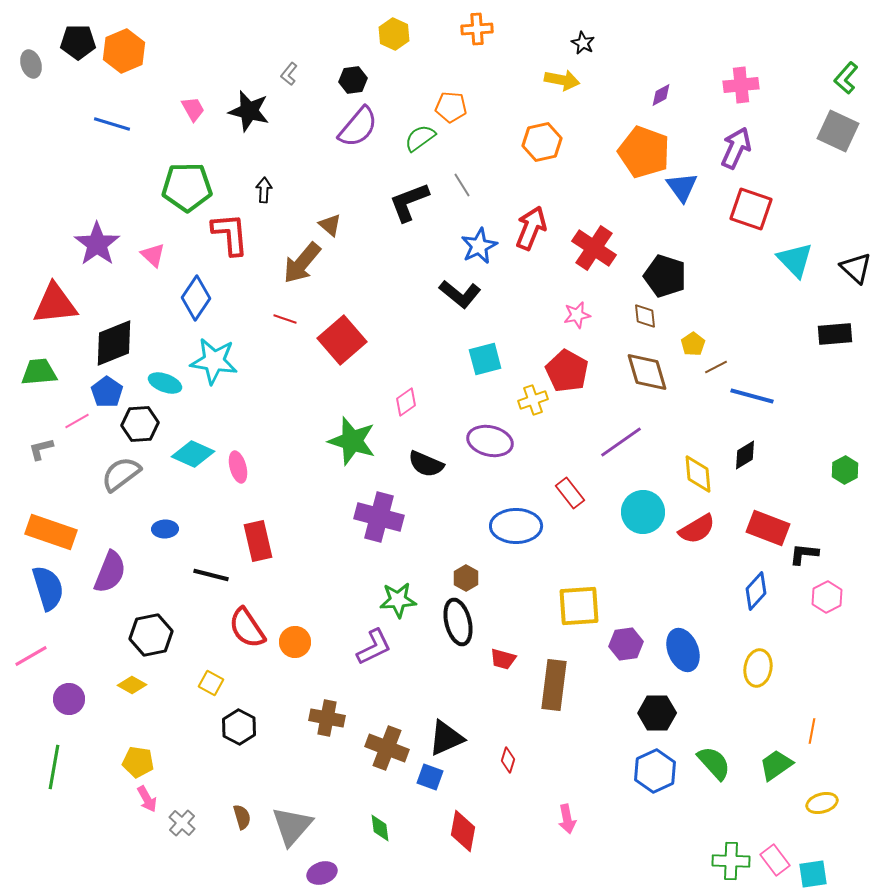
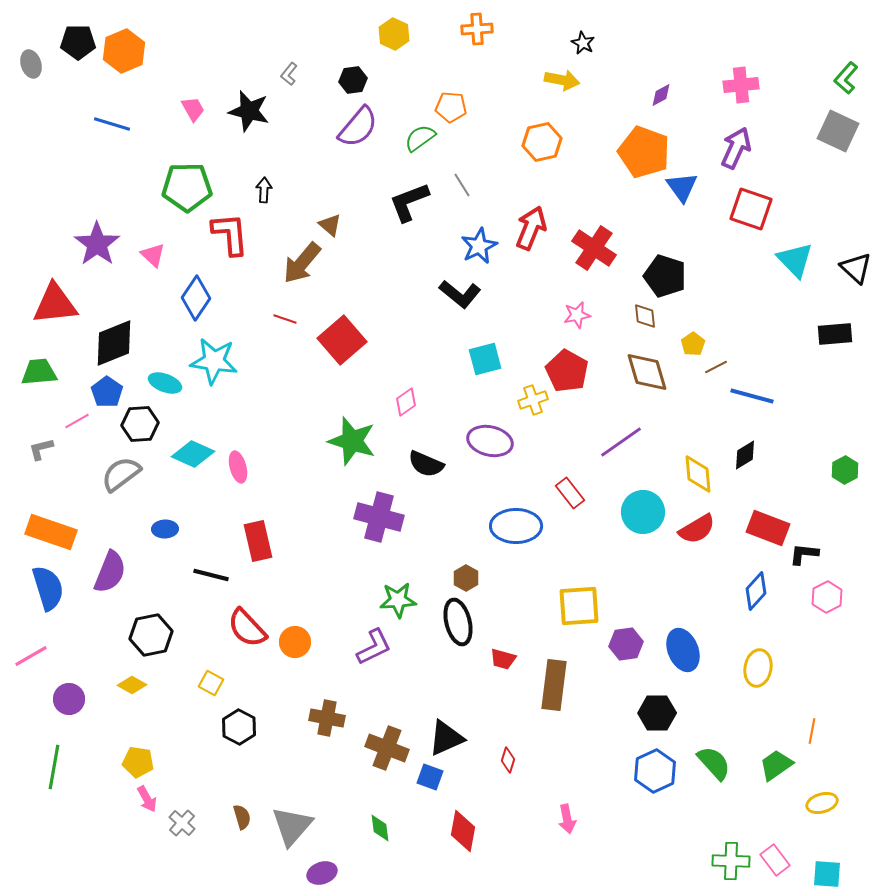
red semicircle at (247, 628): rotated 9 degrees counterclockwise
cyan square at (813, 874): moved 14 px right; rotated 12 degrees clockwise
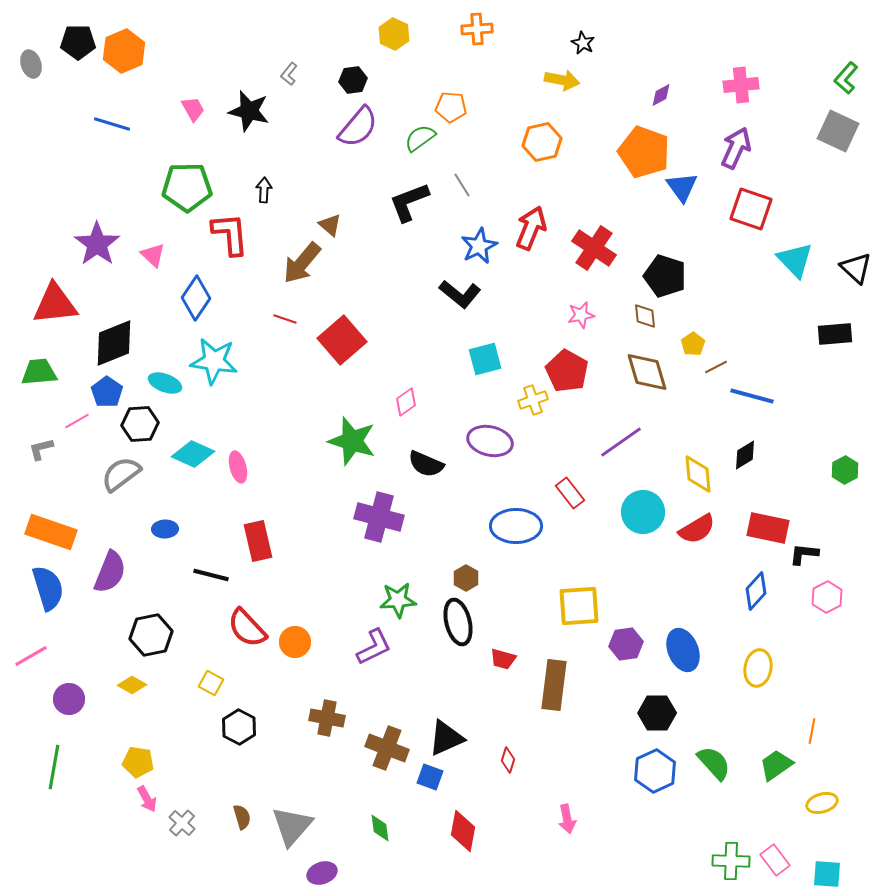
pink star at (577, 315): moved 4 px right
red rectangle at (768, 528): rotated 9 degrees counterclockwise
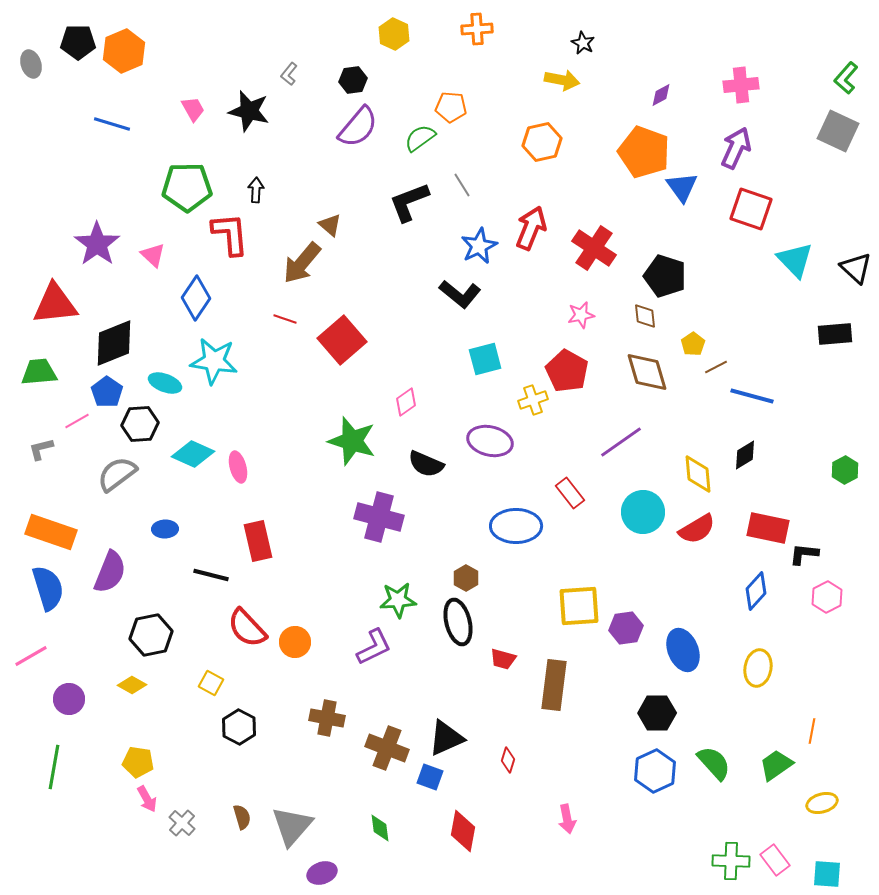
black arrow at (264, 190): moved 8 px left
gray semicircle at (121, 474): moved 4 px left
purple hexagon at (626, 644): moved 16 px up
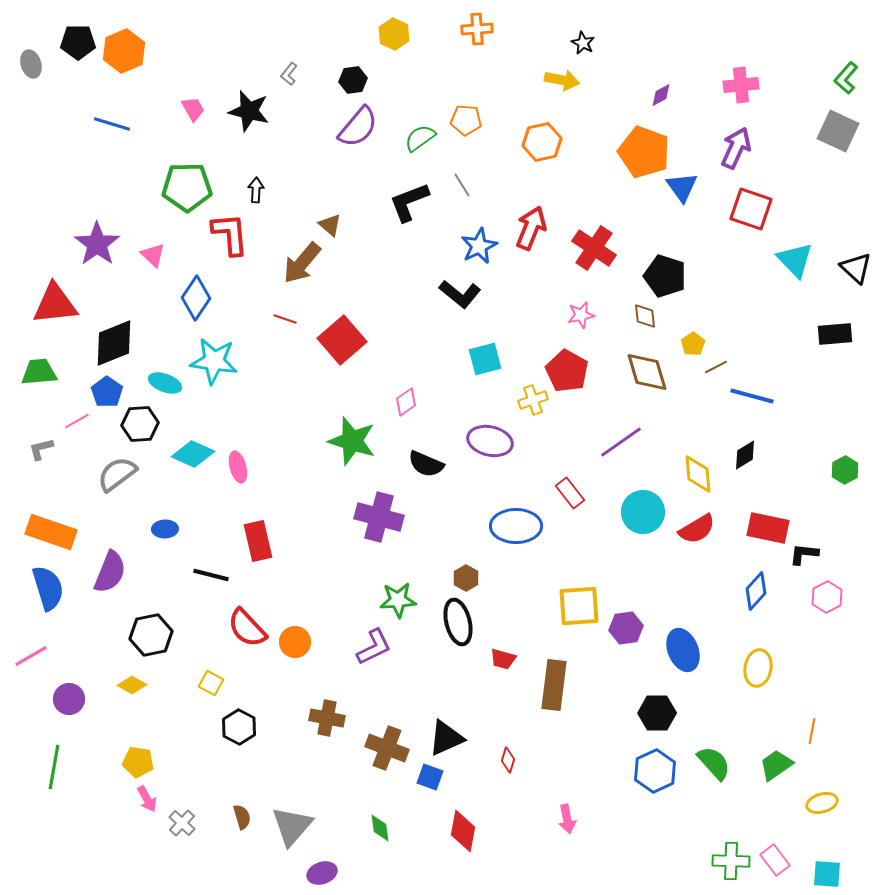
orange pentagon at (451, 107): moved 15 px right, 13 px down
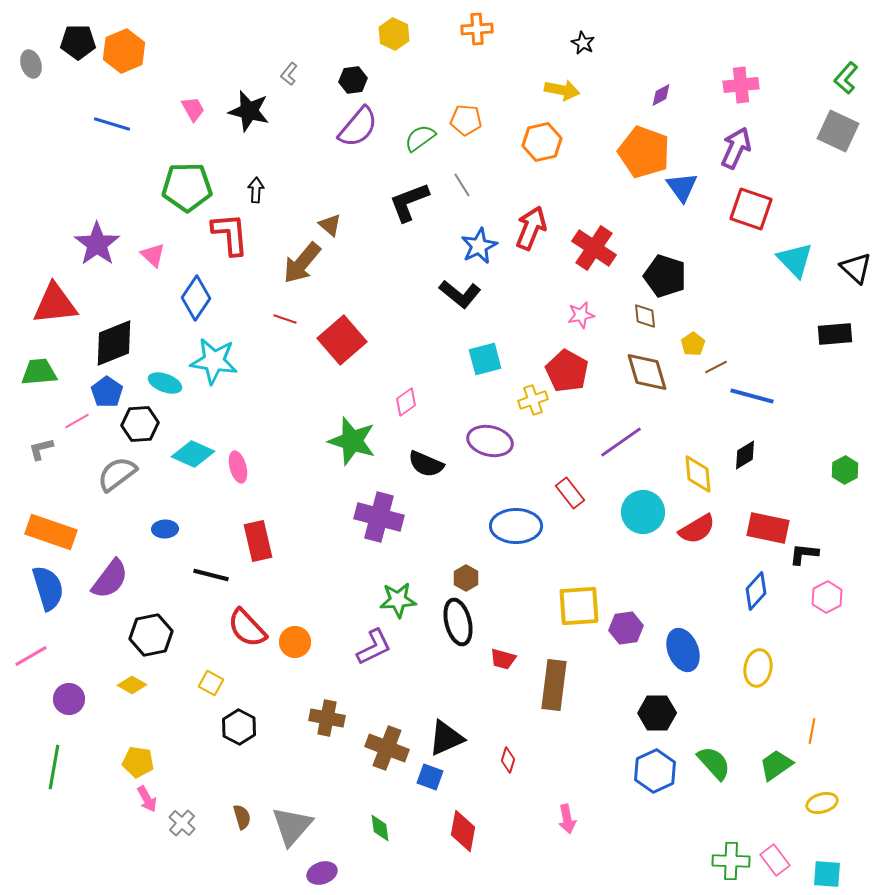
yellow arrow at (562, 80): moved 10 px down
purple semicircle at (110, 572): moved 7 px down; rotated 15 degrees clockwise
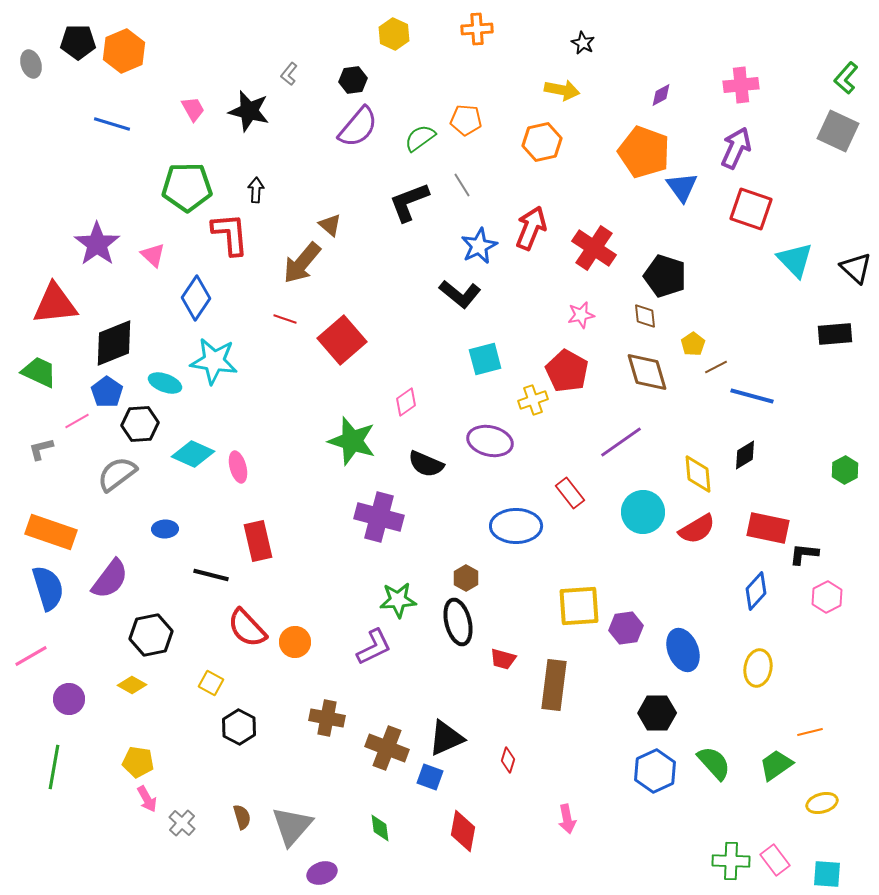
green trapezoid at (39, 372): rotated 30 degrees clockwise
orange line at (812, 731): moved 2 px left, 1 px down; rotated 65 degrees clockwise
